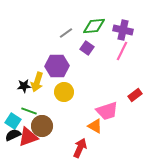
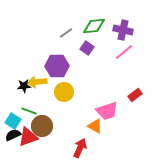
pink line: moved 2 px right, 1 px down; rotated 24 degrees clockwise
yellow arrow: rotated 66 degrees clockwise
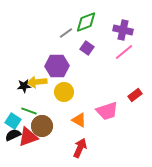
green diamond: moved 8 px left, 4 px up; rotated 15 degrees counterclockwise
orange triangle: moved 16 px left, 6 px up
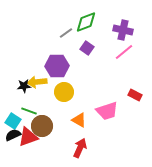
red rectangle: rotated 64 degrees clockwise
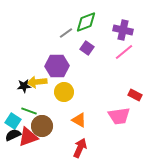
pink trapezoid: moved 12 px right, 5 px down; rotated 10 degrees clockwise
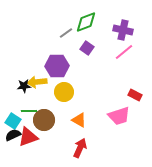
green line: rotated 21 degrees counterclockwise
pink trapezoid: rotated 10 degrees counterclockwise
brown circle: moved 2 px right, 6 px up
